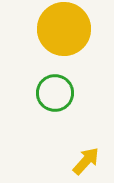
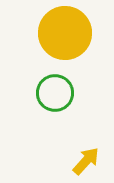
yellow circle: moved 1 px right, 4 px down
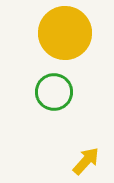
green circle: moved 1 px left, 1 px up
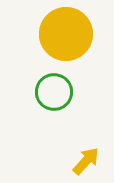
yellow circle: moved 1 px right, 1 px down
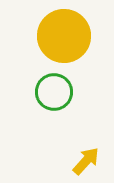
yellow circle: moved 2 px left, 2 px down
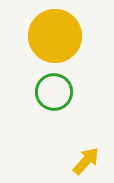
yellow circle: moved 9 px left
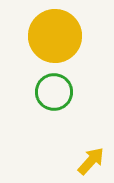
yellow arrow: moved 5 px right
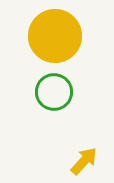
yellow arrow: moved 7 px left
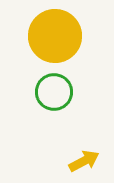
yellow arrow: rotated 20 degrees clockwise
